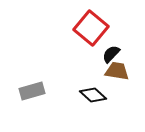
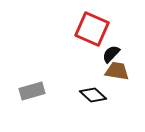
red square: moved 1 px right, 1 px down; rotated 16 degrees counterclockwise
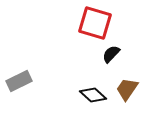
red square: moved 3 px right, 6 px up; rotated 8 degrees counterclockwise
brown trapezoid: moved 10 px right, 18 px down; rotated 65 degrees counterclockwise
gray rectangle: moved 13 px left, 10 px up; rotated 10 degrees counterclockwise
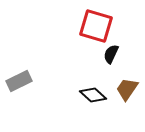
red square: moved 1 px right, 3 px down
black semicircle: rotated 18 degrees counterclockwise
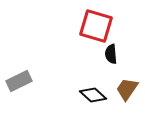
black semicircle: rotated 30 degrees counterclockwise
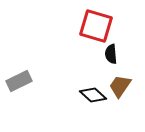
brown trapezoid: moved 7 px left, 3 px up
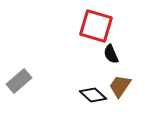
black semicircle: rotated 18 degrees counterclockwise
gray rectangle: rotated 15 degrees counterclockwise
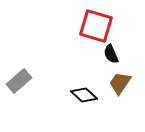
brown trapezoid: moved 3 px up
black diamond: moved 9 px left
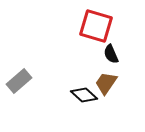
brown trapezoid: moved 14 px left
